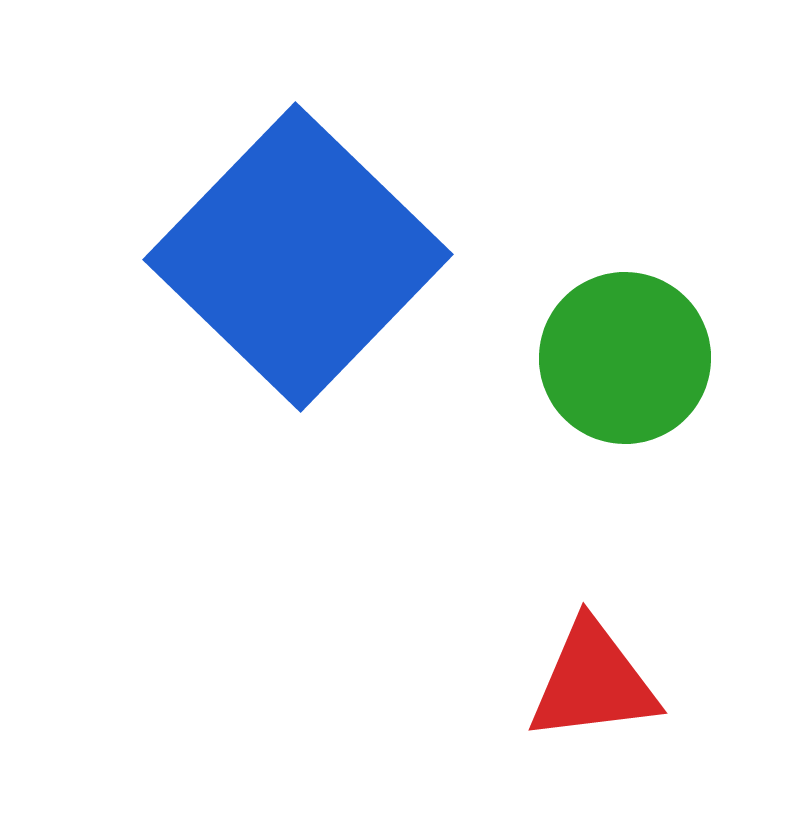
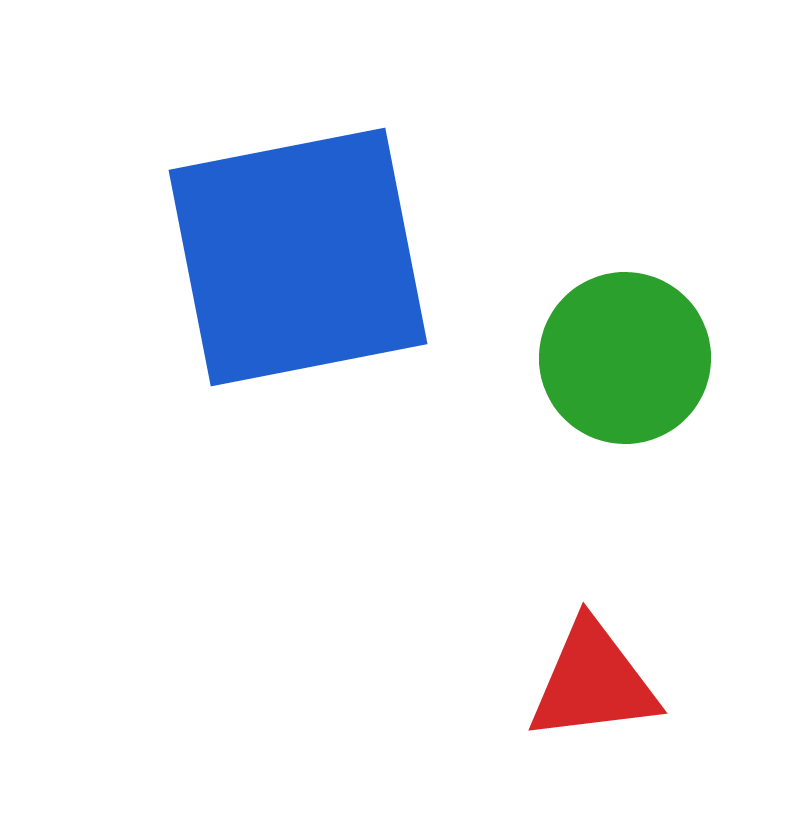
blue square: rotated 35 degrees clockwise
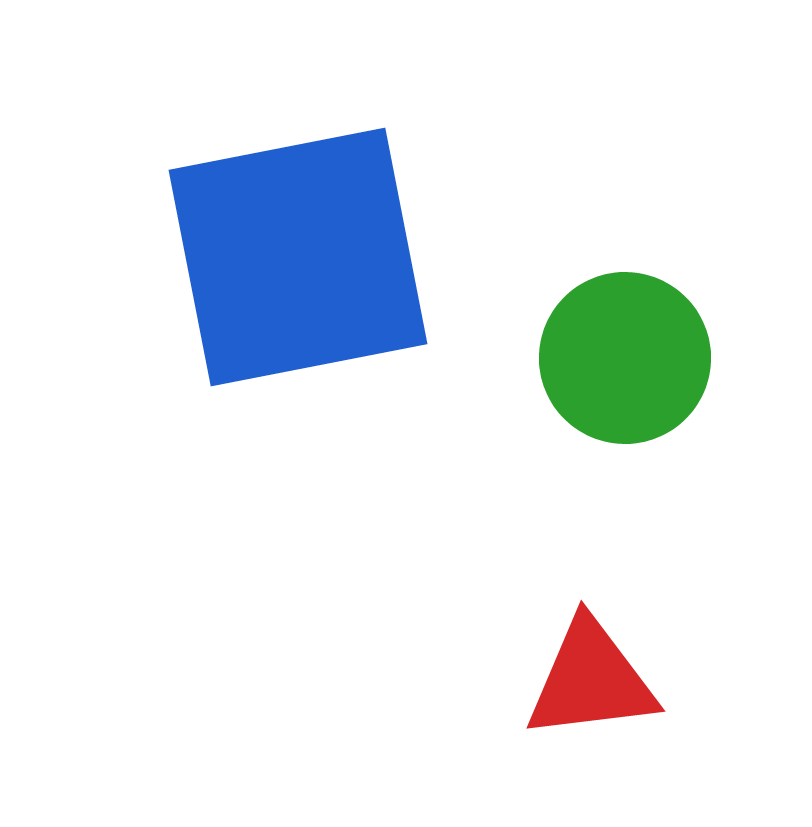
red triangle: moved 2 px left, 2 px up
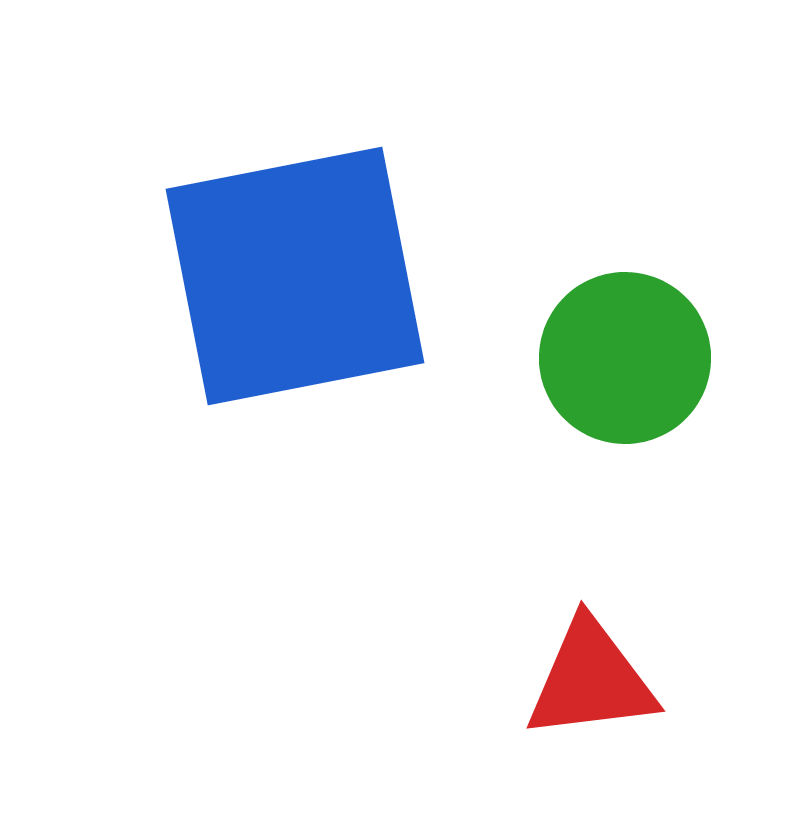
blue square: moved 3 px left, 19 px down
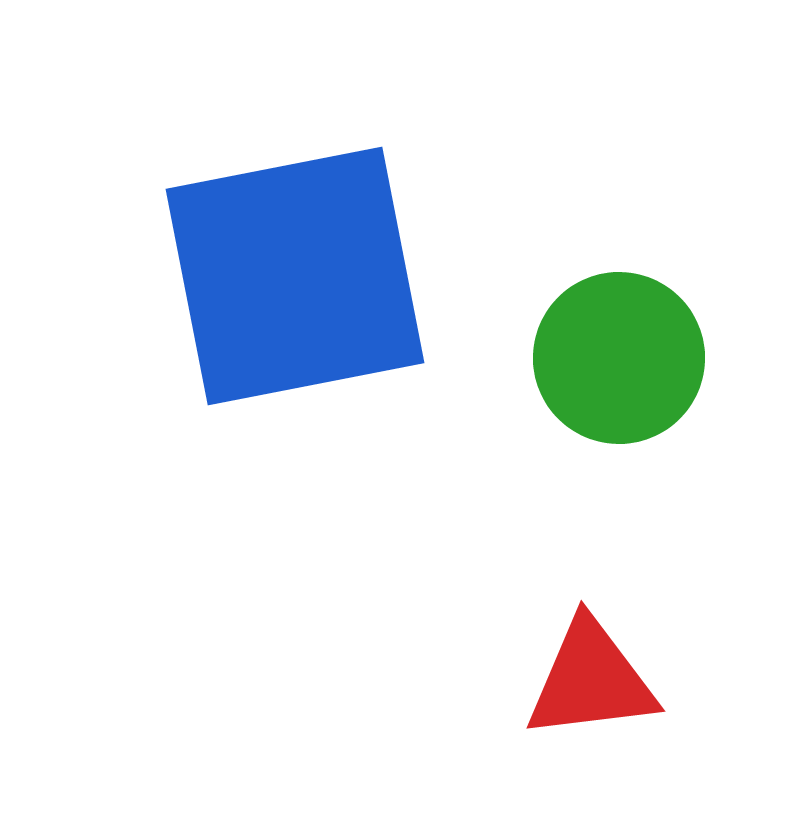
green circle: moved 6 px left
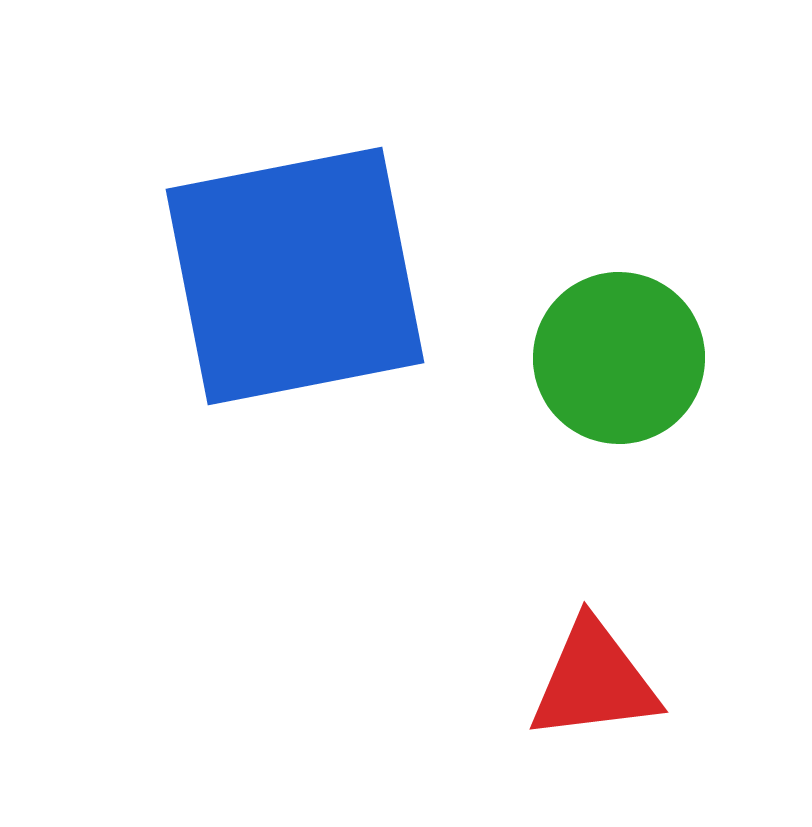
red triangle: moved 3 px right, 1 px down
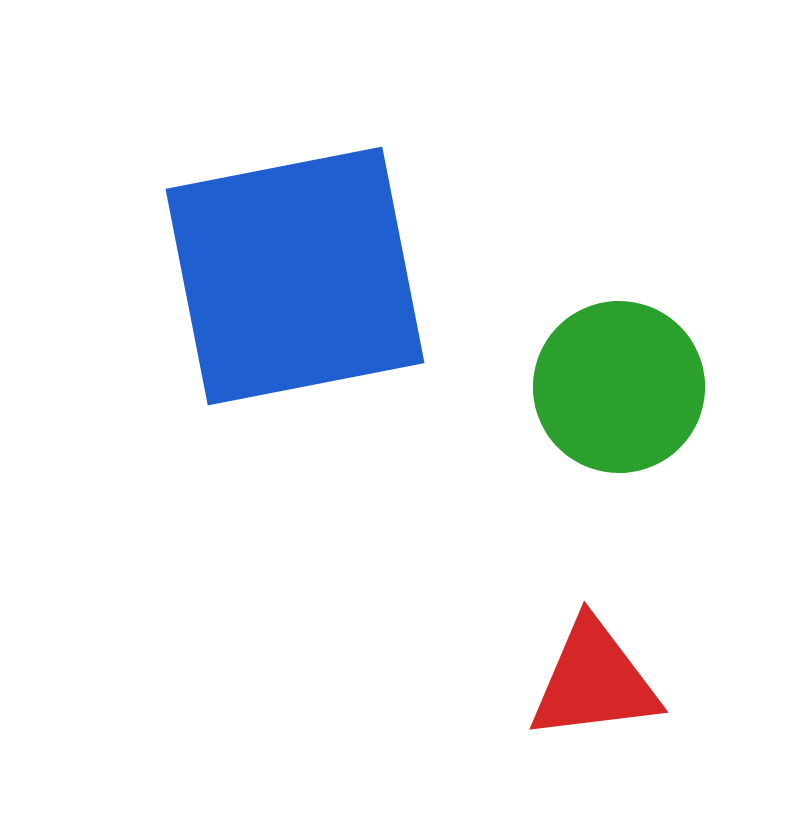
green circle: moved 29 px down
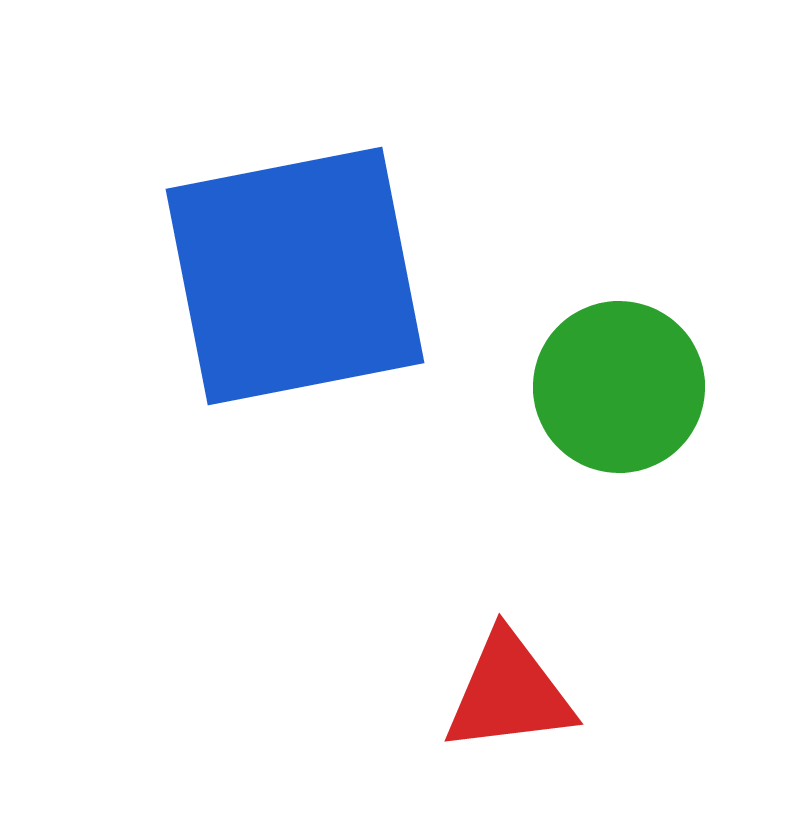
red triangle: moved 85 px left, 12 px down
